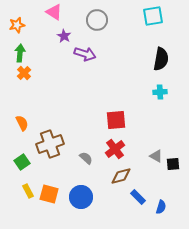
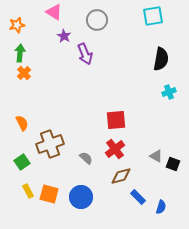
purple arrow: rotated 50 degrees clockwise
cyan cross: moved 9 px right; rotated 16 degrees counterclockwise
black square: rotated 24 degrees clockwise
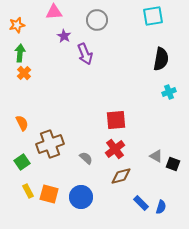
pink triangle: rotated 36 degrees counterclockwise
blue rectangle: moved 3 px right, 6 px down
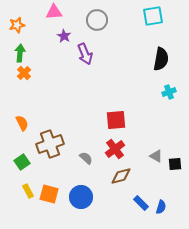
black square: moved 2 px right; rotated 24 degrees counterclockwise
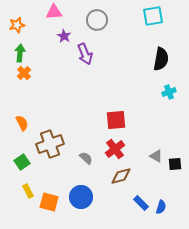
orange square: moved 8 px down
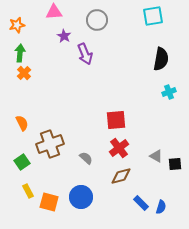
red cross: moved 4 px right, 1 px up
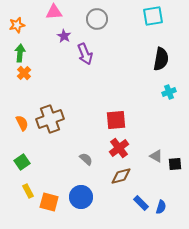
gray circle: moved 1 px up
brown cross: moved 25 px up
gray semicircle: moved 1 px down
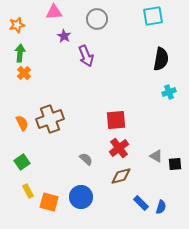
purple arrow: moved 1 px right, 2 px down
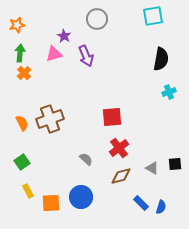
pink triangle: moved 42 px down; rotated 12 degrees counterclockwise
red square: moved 4 px left, 3 px up
gray triangle: moved 4 px left, 12 px down
orange square: moved 2 px right, 1 px down; rotated 18 degrees counterclockwise
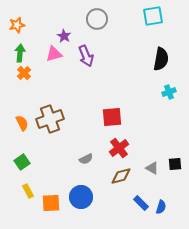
gray semicircle: rotated 112 degrees clockwise
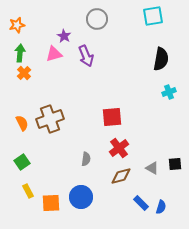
gray semicircle: rotated 56 degrees counterclockwise
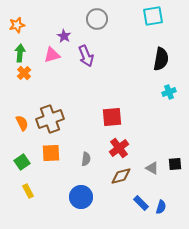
pink triangle: moved 2 px left, 1 px down
orange square: moved 50 px up
